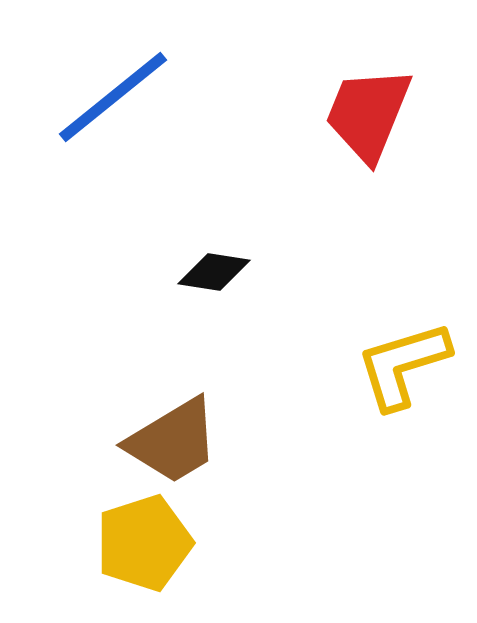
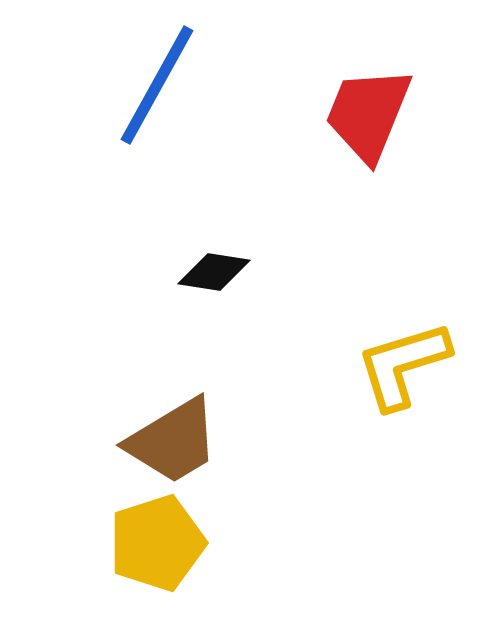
blue line: moved 44 px right, 12 px up; rotated 22 degrees counterclockwise
yellow pentagon: moved 13 px right
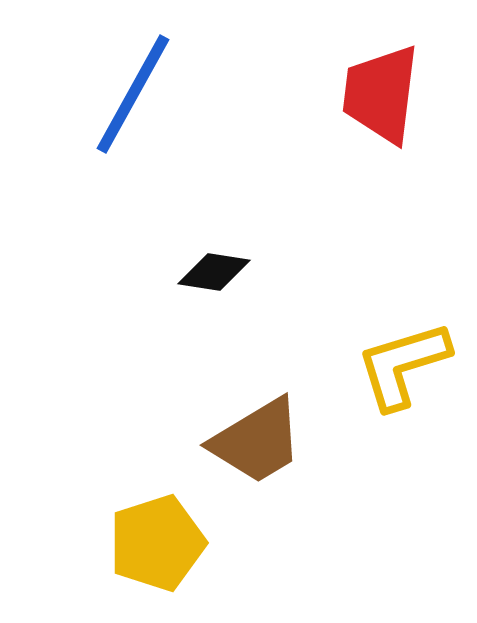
blue line: moved 24 px left, 9 px down
red trapezoid: moved 13 px right, 20 px up; rotated 15 degrees counterclockwise
brown trapezoid: moved 84 px right
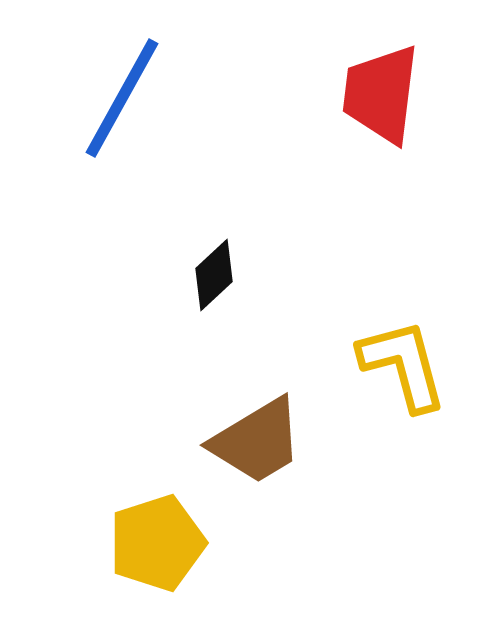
blue line: moved 11 px left, 4 px down
black diamond: moved 3 px down; rotated 52 degrees counterclockwise
yellow L-shape: rotated 92 degrees clockwise
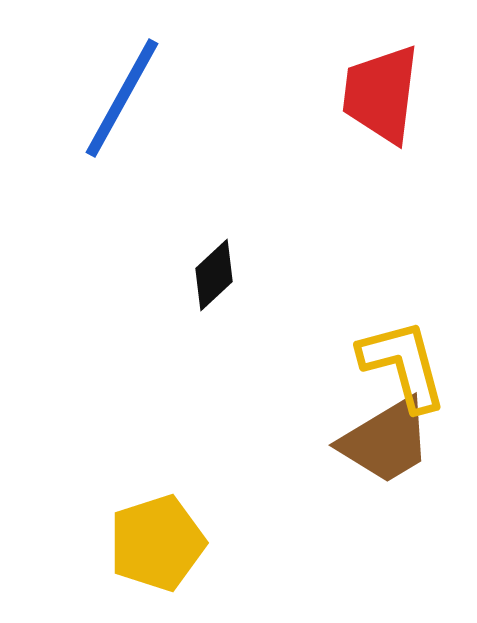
brown trapezoid: moved 129 px right
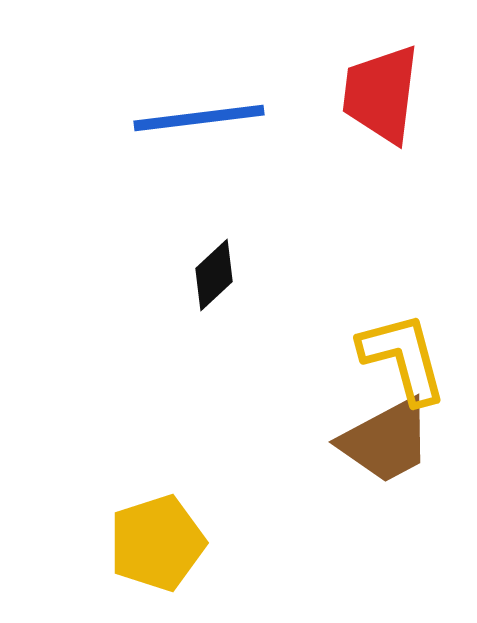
blue line: moved 77 px right, 20 px down; rotated 54 degrees clockwise
yellow L-shape: moved 7 px up
brown trapezoid: rotated 3 degrees clockwise
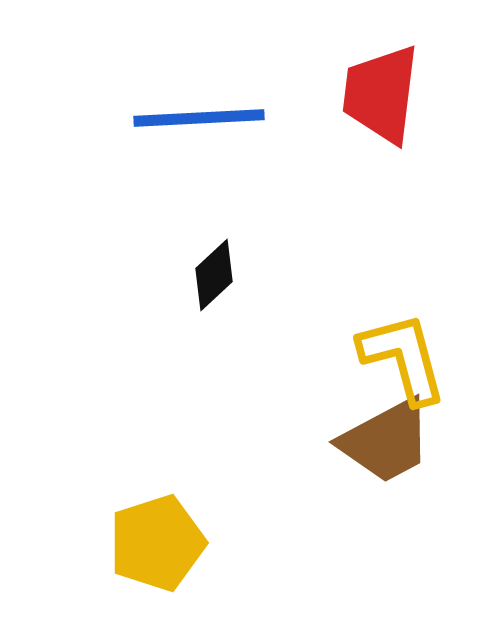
blue line: rotated 4 degrees clockwise
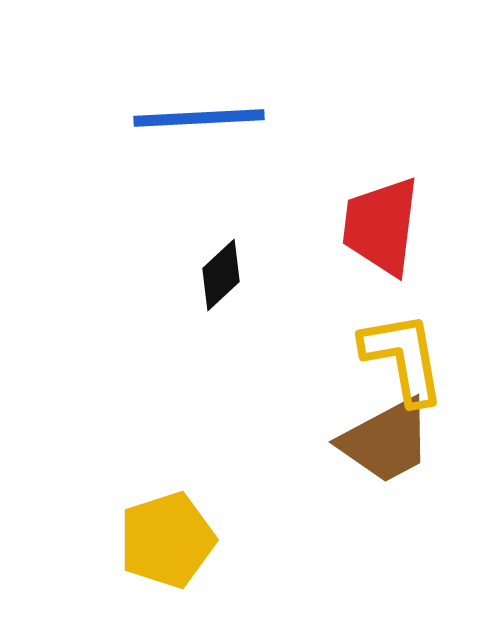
red trapezoid: moved 132 px down
black diamond: moved 7 px right
yellow L-shape: rotated 5 degrees clockwise
yellow pentagon: moved 10 px right, 3 px up
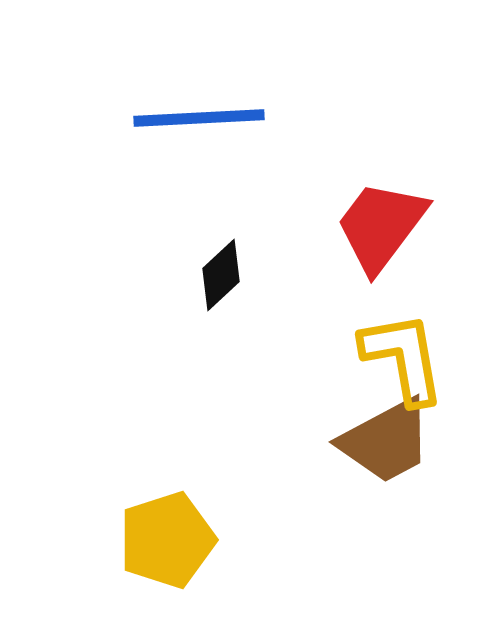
red trapezoid: rotated 30 degrees clockwise
